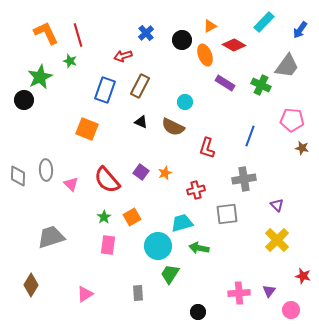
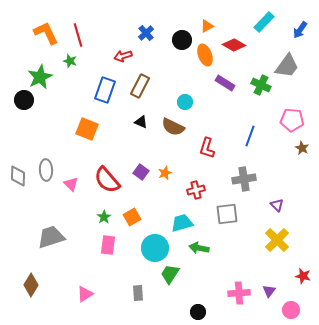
orange triangle at (210, 26): moved 3 px left
brown star at (302, 148): rotated 16 degrees clockwise
cyan circle at (158, 246): moved 3 px left, 2 px down
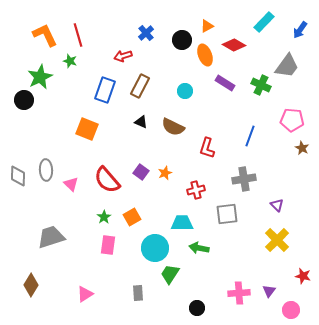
orange L-shape at (46, 33): moved 1 px left, 2 px down
cyan circle at (185, 102): moved 11 px up
cyan trapezoid at (182, 223): rotated 15 degrees clockwise
black circle at (198, 312): moved 1 px left, 4 px up
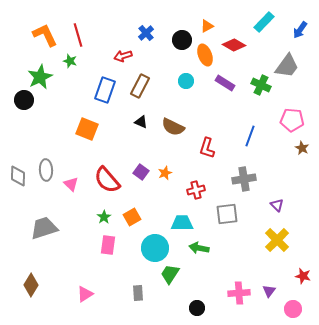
cyan circle at (185, 91): moved 1 px right, 10 px up
gray trapezoid at (51, 237): moved 7 px left, 9 px up
pink circle at (291, 310): moved 2 px right, 1 px up
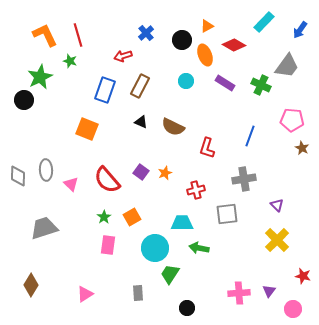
black circle at (197, 308): moved 10 px left
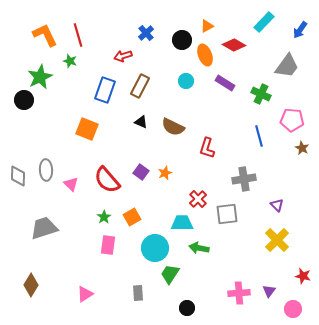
green cross at (261, 85): moved 9 px down
blue line at (250, 136): moved 9 px right; rotated 35 degrees counterclockwise
red cross at (196, 190): moved 2 px right, 9 px down; rotated 30 degrees counterclockwise
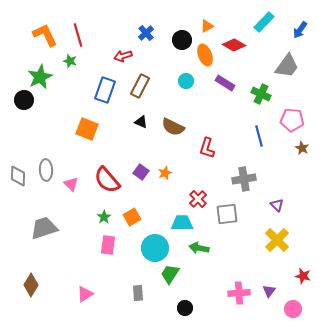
black circle at (187, 308): moved 2 px left
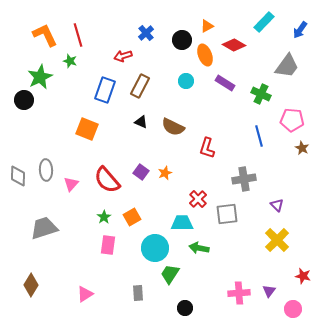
pink triangle at (71, 184): rotated 28 degrees clockwise
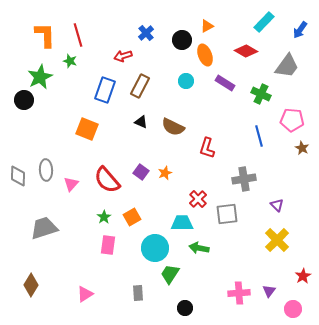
orange L-shape at (45, 35): rotated 24 degrees clockwise
red diamond at (234, 45): moved 12 px right, 6 px down
red star at (303, 276): rotated 28 degrees clockwise
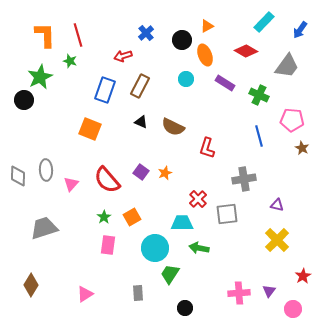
cyan circle at (186, 81): moved 2 px up
green cross at (261, 94): moved 2 px left, 1 px down
orange square at (87, 129): moved 3 px right
purple triangle at (277, 205): rotated 32 degrees counterclockwise
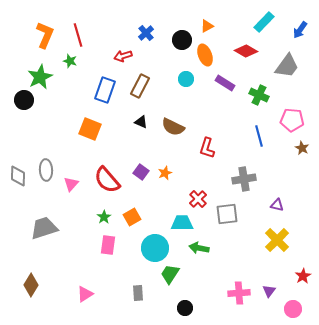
orange L-shape at (45, 35): rotated 24 degrees clockwise
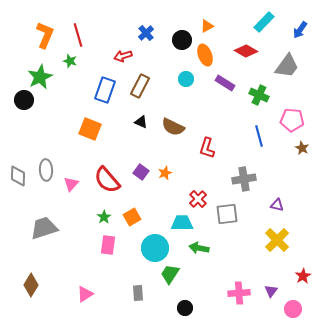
purple triangle at (269, 291): moved 2 px right
